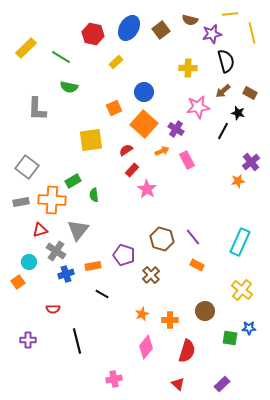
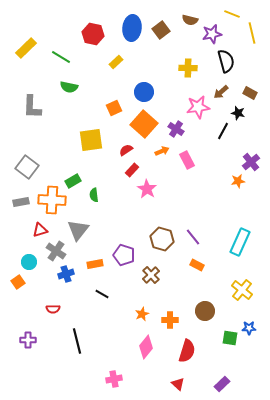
yellow line at (230, 14): moved 2 px right; rotated 28 degrees clockwise
blue ellipse at (129, 28): moved 3 px right; rotated 25 degrees counterclockwise
brown arrow at (223, 91): moved 2 px left, 1 px down
gray L-shape at (37, 109): moved 5 px left, 2 px up
orange rectangle at (93, 266): moved 2 px right, 2 px up
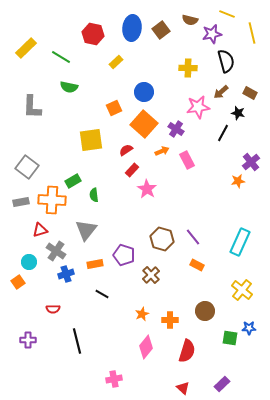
yellow line at (232, 14): moved 5 px left
black line at (223, 131): moved 2 px down
gray triangle at (78, 230): moved 8 px right
red triangle at (178, 384): moved 5 px right, 4 px down
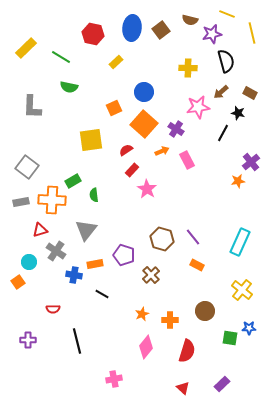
blue cross at (66, 274): moved 8 px right, 1 px down; rotated 28 degrees clockwise
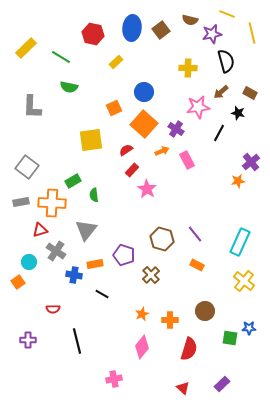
black line at (223, 133): moved 4 px left
orange cross at (52, 200): moved 3 px down
purple line at (193, 237): moved 2 px right, 3 px up
yellow cross at (242, 290): moved 2 px right, 9 px up
pink diamond at (146, 347): moved 4 px left
red semicircle at (187, 351): moved 2 px right, 2 px up
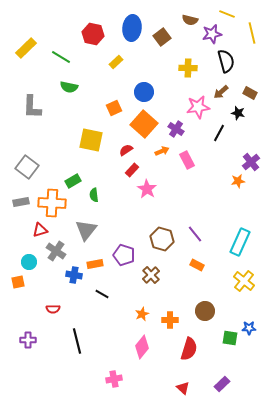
brown square at (161, 30): moved 1 px right, 7 px down
yellow square at (91, 140): rotated 20 degrees clockwise
orange square at (18, 282): rotated 24 degrees clockwise
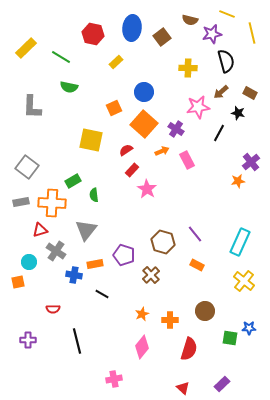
brown hexagon at (162, 239): moved 1 px right, 3 px down
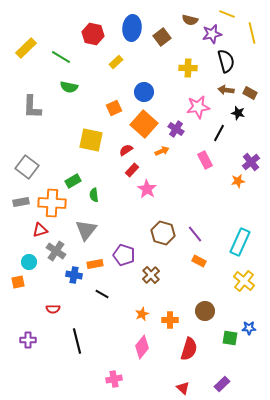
brown arrow at (221, 92): moved 5 px right, 2 px up; rotated 49 degrees clockwise
pink rectangle at (187, 160): moved 18 px right
brown hexagon at (163, 242): moved 9 px up
orange rectangle at (197, 265): moved 2 px right, 4 px up
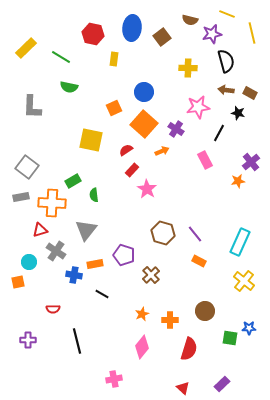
yellow rectangle at (116, 62): moved 2 px left, 3 px up; rotated 40 degrees counterclockwise
gray rectangle at (21, 202): moved 5 px up
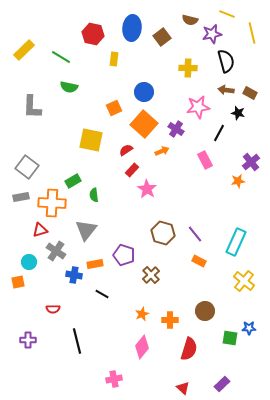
yellow rectangle at (26, 48): moved 2 px left, 2 px down
cyan rectangle at (240, 242): moved 4 px left
